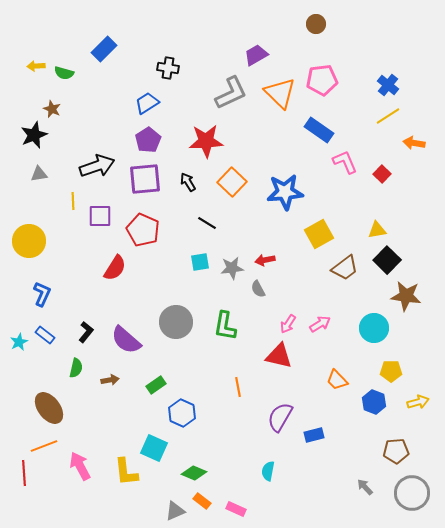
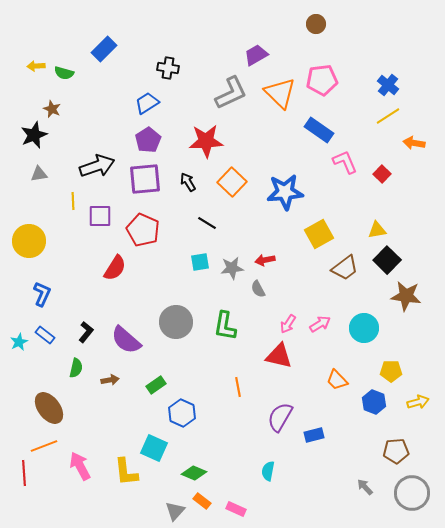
cyan circle at (374, 328): moved 10 px left
gray triangle at (175, 511): rotated 25 degrees counterclockwise
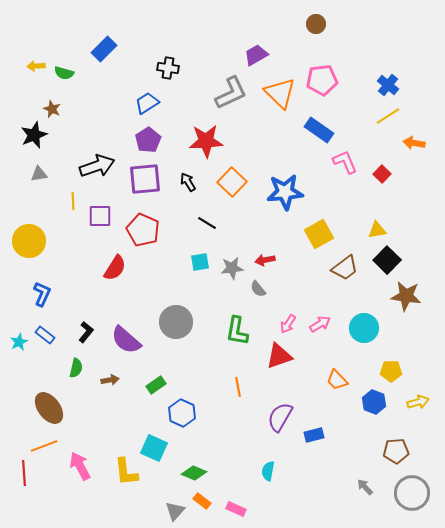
gray semicircle at (258, 289): rotated 12 degrees counterclockwise
green L-shape at (225, 326): moved 12 px right, 5 px down
red triangle at (279, 356): rotated 32 degrees counterclockwise
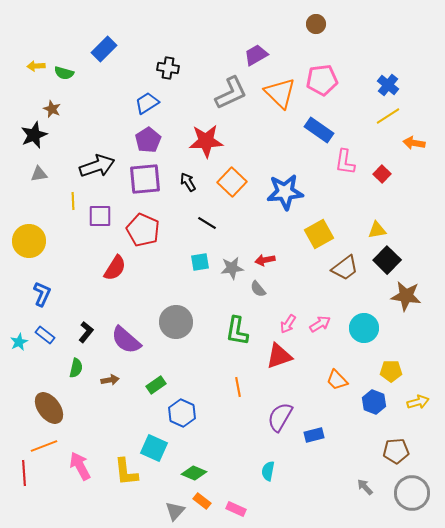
pink L-shape at (345, 162): rotated 148 degrees counterclockwise
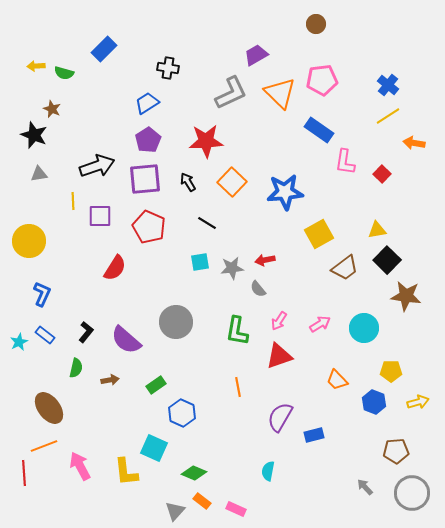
black star at (34, 135): rotated 28 degrees counterclockwise
red pentagon at (143, 230): moved 6 px right, 3 px up
pink arrow at (288, 324): moved 9 px left, 3 px up
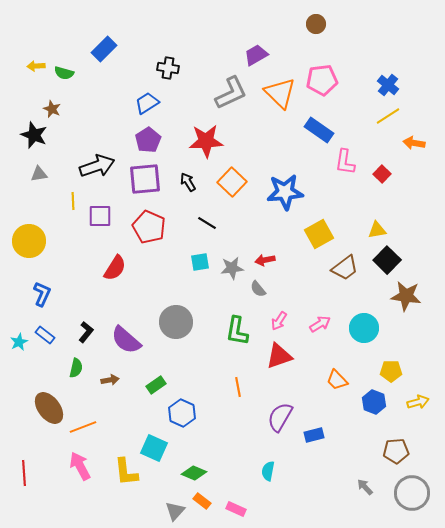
orange line at (44, 446): moved 39 px right, 19 px up
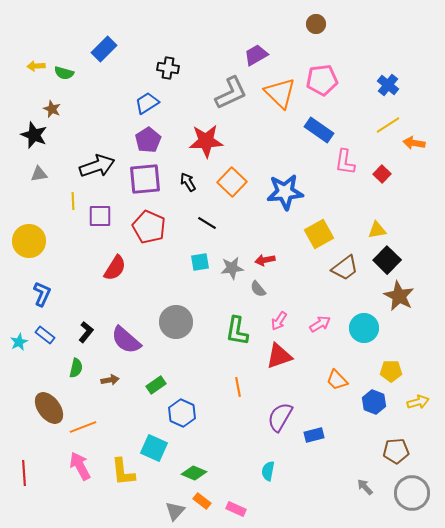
yellow line at (388, 116): moved 9 px down
brown star at (406, 296): moved 7 px left; rotated 20 degrees clockwise
yellow L-shape at (126, 472): moved 3 px left
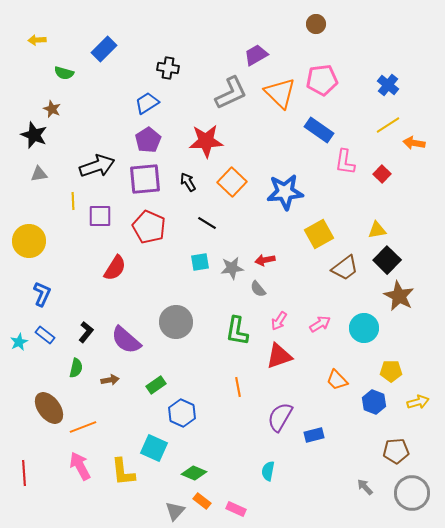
yellow arrow at (36, 66): moved 1 px right, 26 px up
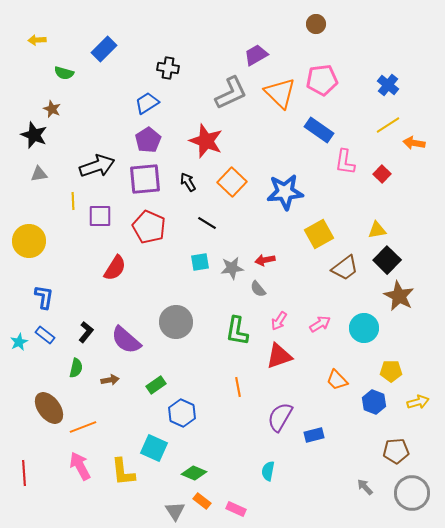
red star at (206, 141): rotated 24 degrees clockwise
blue L-shape at (42, 294): moved 2 px right, 3 px down; rotated 15 degrees counterclockwise
gray triangle at (175, 511): rotated 15 degrees counterclockwise
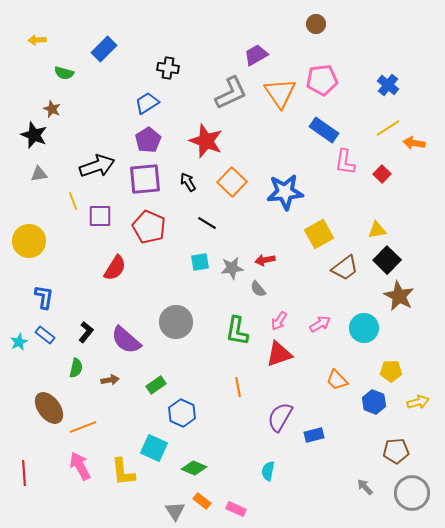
orange triangle at (280, 93): rotated 12 degrees clockwise
yellow line at (388, 125): moved 3 px down
blue rectangle at (319, 130): moved 5 px right
yellow line at (73, 201): rotated 18 degrees counterclockwise
red triangle at (279, 356): moved 2 px up
green diamond at (194, 473): moved 5 px up
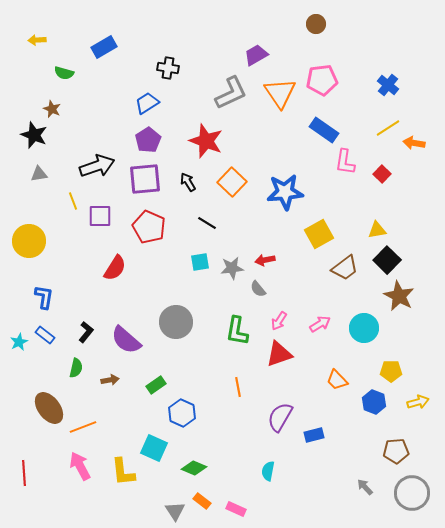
blue rectangle at (104, 49): moved 2 px up; rotated 15 degrees clockwise
